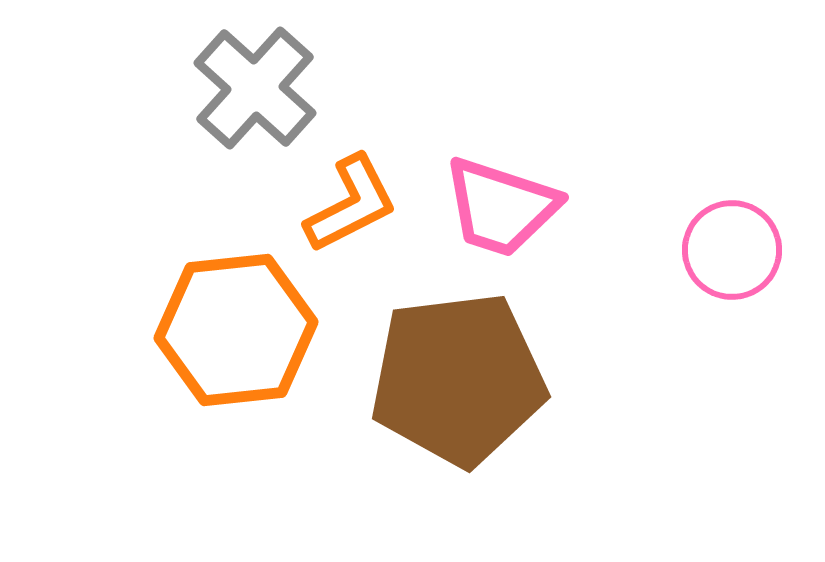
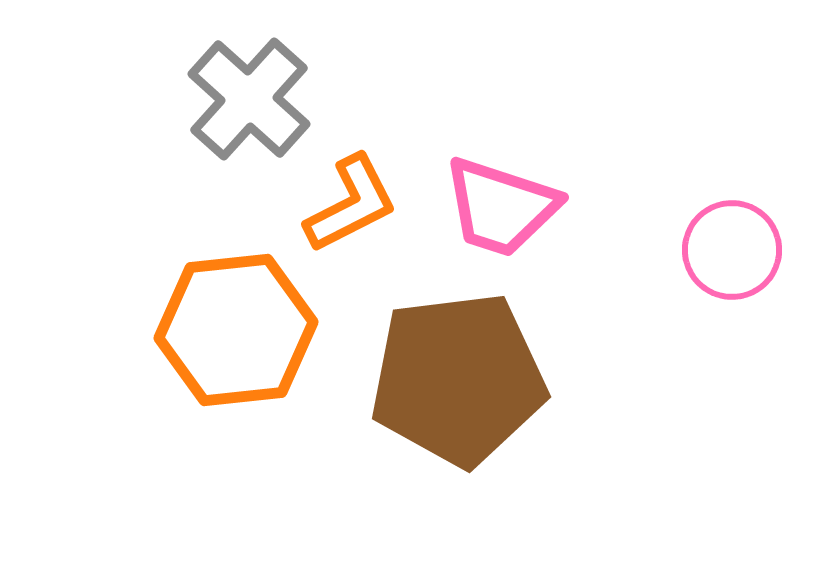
gray cross: moved 6 px left, 11 px down
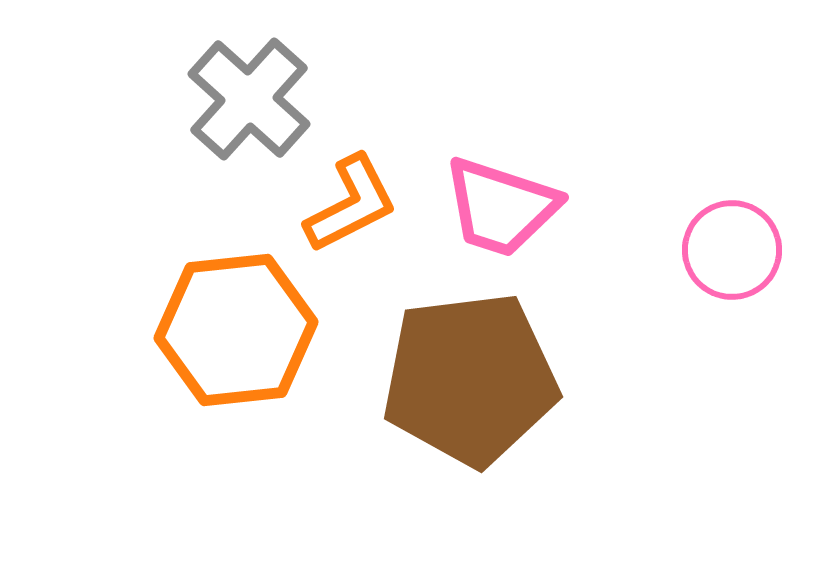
brown pentagon: moved 12 px right
